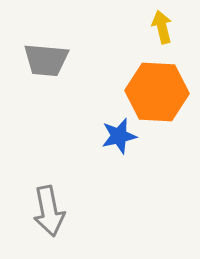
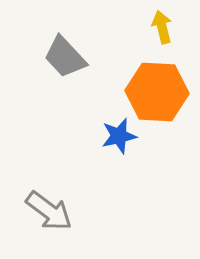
gray trapezoid: moved 19 px right, 3 px up; rotated 42 degrees clockwise
gray arrow: rotated 42 degrees counterclockwise
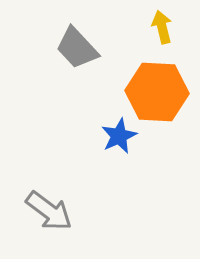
gray trapezoid: moved 12 px right, 9 px up
blue star: rotated 12 degrees counterclockwise
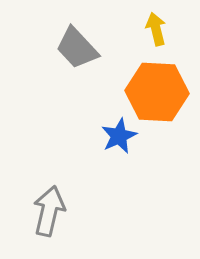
yellow arrow: moved 6 px left, 2 px down
gray arrow: rotated 114 degrees counterclockwise
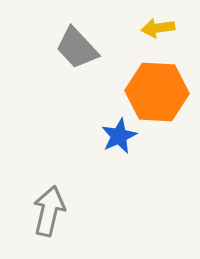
yellow arrow: moved 2 px right, 1 px up; rotated 84 degrees counterclockwise
